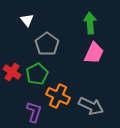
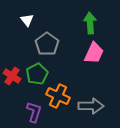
red cross: moved 4 px down
gray arrow: rotated 25 degrees counterclockwise
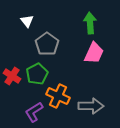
white triangle: moved 1 px down
purple L-shape: rotated 140 degrees counterclockwise
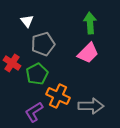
gray pentagon: moved 4 px left; rotated 20 degrees clockwise
pink trapezoid: moved 6 px left; rotated 20 degrees clockwise
red cross: moved 13 px up
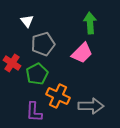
pink trapezoid: moved 6 px left
purple L-shape: rotated 55 degrees counterclockwise
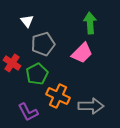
purple L-shape: moved 6 px left; rotated 30 degrees counterclockwise
